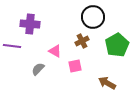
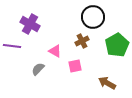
purple cross: rotated 24 degrees clockwise
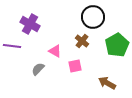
brown cross: rotated 24 degrees counterclockwise
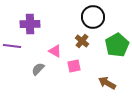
purple cross: rotated 30 degrees counterclockwise
pink square: moved 1 px left
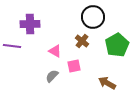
gray semicircle: moved 14 px right, 7 px down
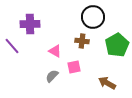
brown cross: rotated 32 degrees counterclockwise
purple line: rotated 42 degrees clockwise
pink square: moved 1 px down
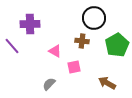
black circle: moved 1 px right, 1 px down
gray semicircle: moved 3 px left, 8 px down
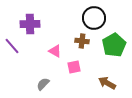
green pentagon: moved 3 px left
gray semicircle: moved 6 px left
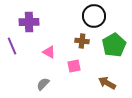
black circle: moved 2 px up
purple cross: moved 1 px left, 2 px up
purple line: rotated 18 degrees clockwise
pink triangle: moved 6 px left, 1 px down
pink square: moved 1 px up
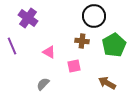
purple cross: moved 1 px left, 4 px up; rotated 36 degrees clockwise
